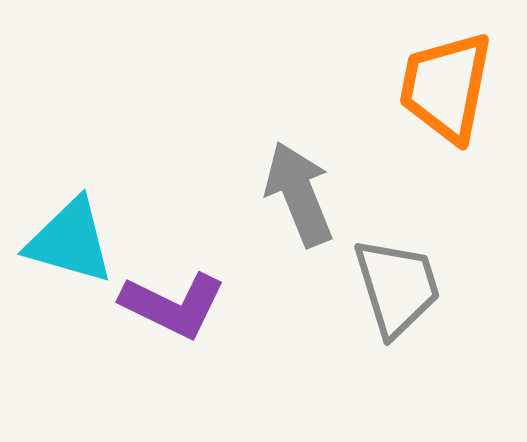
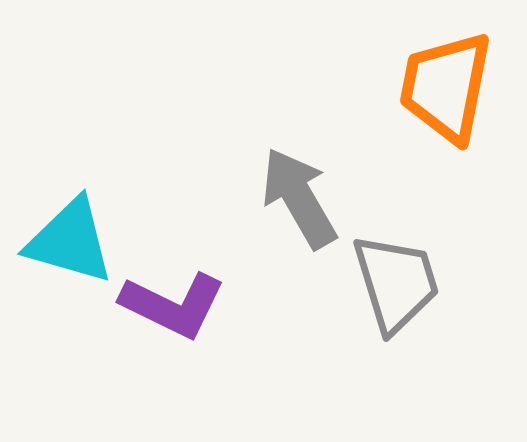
gray arrow: moved 4 px down; rotated 8 degrees counterclockwise
gray trapezoid: moved 1 px left, 4 px up
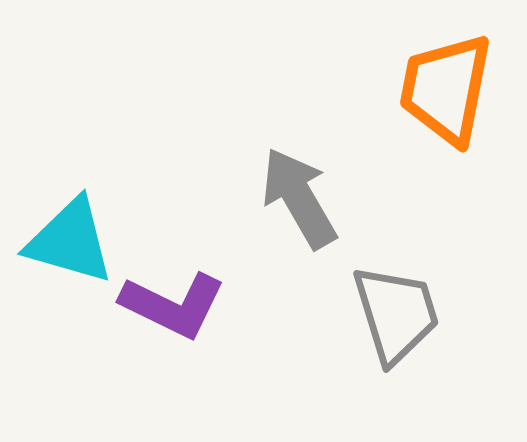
orange trapezoid: moved 2 px down
gray trapezoid: moved 31 px down
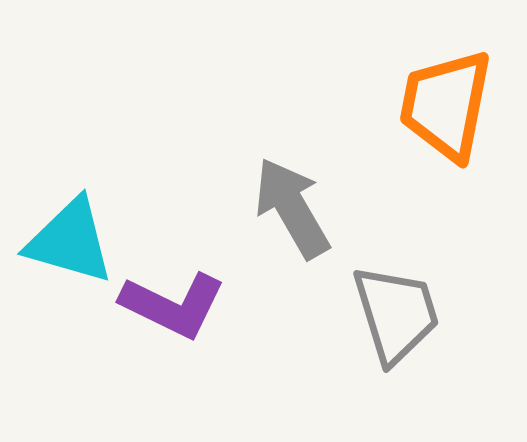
orange trapezoid: moved 16 px down
gray arrow: moved 7 px left, 10 px down
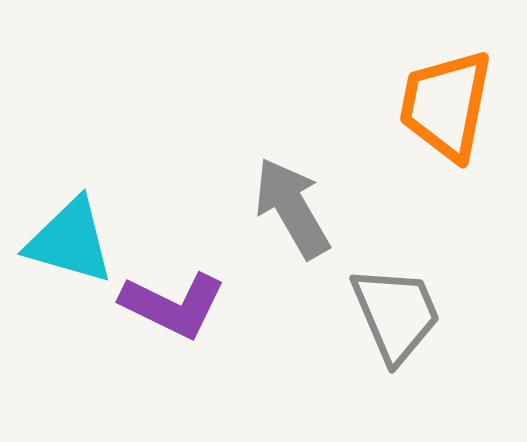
gray trapezoid: rotated 6 degrees counterclockwise
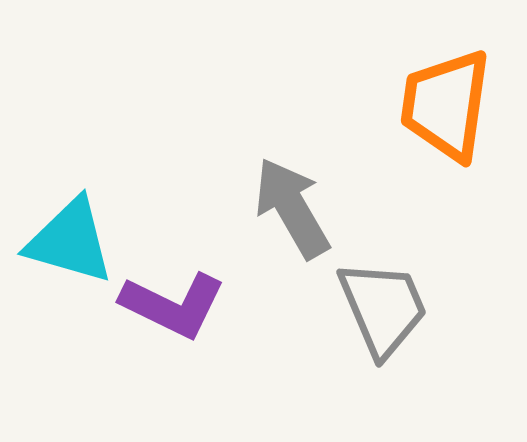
orange trapezoid: rotated 3 degrees counterclockwise
gray trapezoid: moved 13 px left, 6 px up
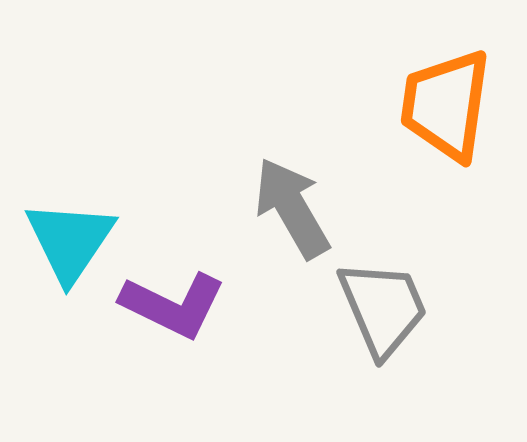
cyan triangle: rotated 48 degrees clockwise
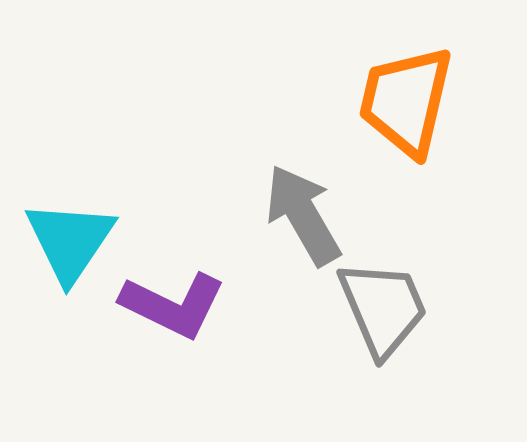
orange trapezoid: moved 40 px left, 4 px up; rotated 5 degrees clockwise
gray arrow: moved 11 px right, 7 px down
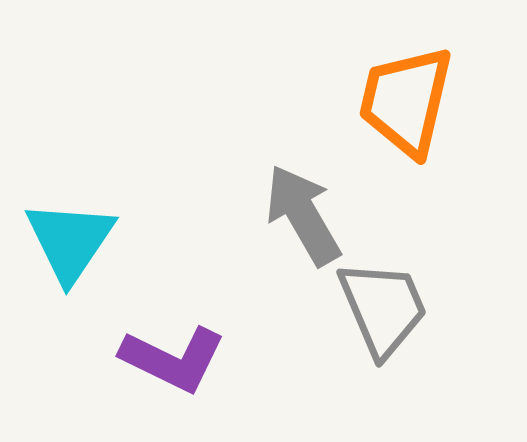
purple L-shape: moved 54 px down
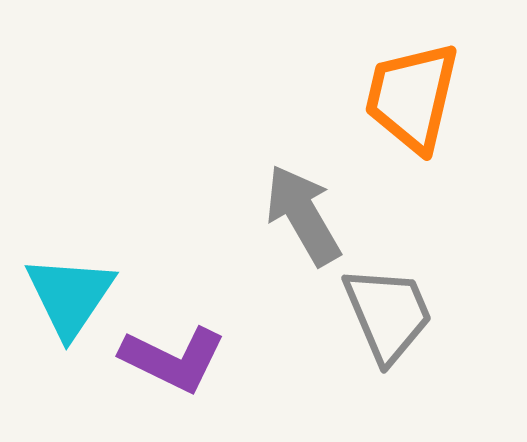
orange trapezoid: moved 6 px right, 4 px up
cyan triangle: moved 55 px down
gray trapezoid: moved 5 px right, 6 px down
